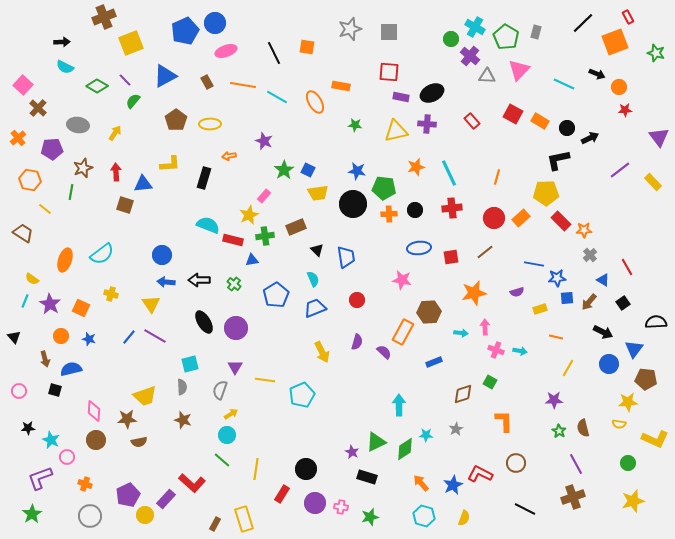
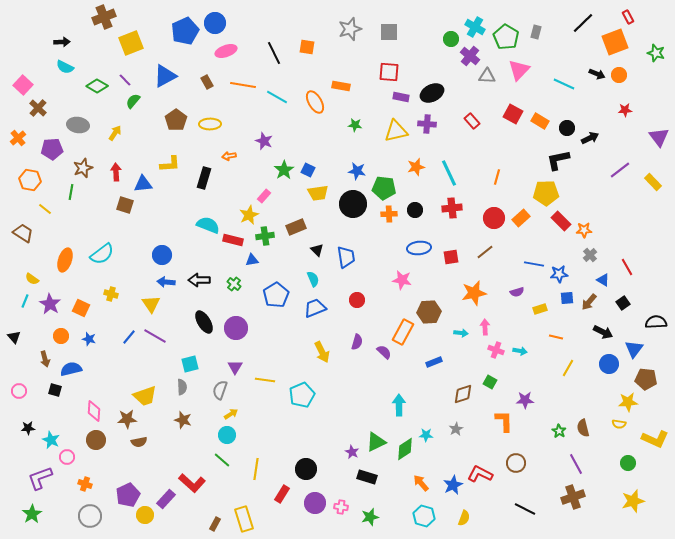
orange circle at (619, 87): moved 12 px up
blue star at (557, 278): moved 2 px right, 4 px up
purple star at (554, 400): moved 29 px left
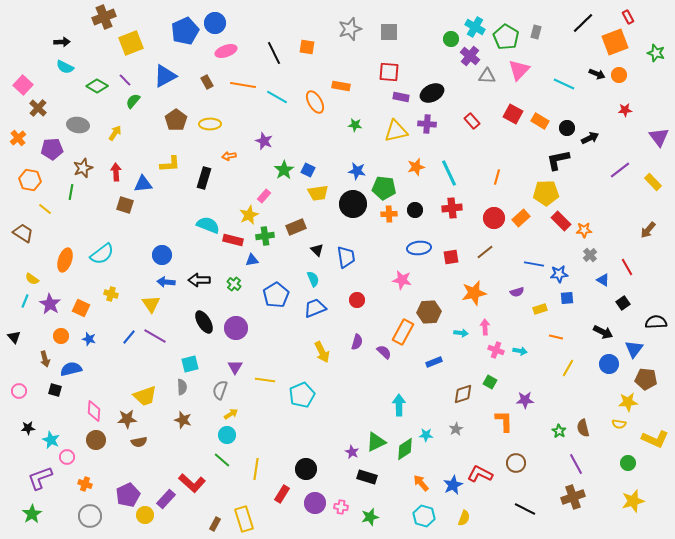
brown arrow at (589, 302): moved 59 px right, 72 px up
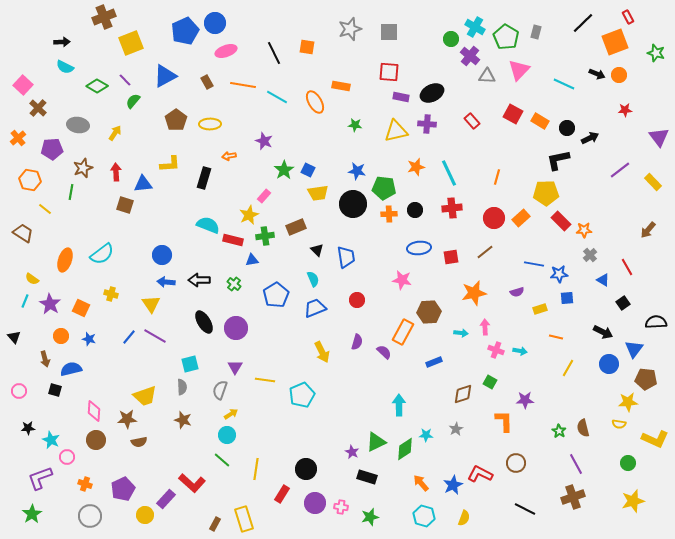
purple pentagon at (128, 495): moved 5 px left, 6 px up
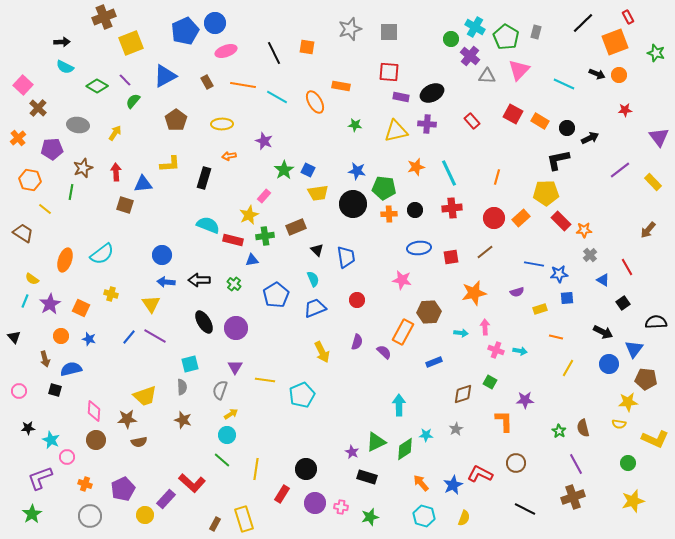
yellow ellipse at (210, 124): moved 12 px right
purple star at (50, 304): rotated 10 degrees clockwise
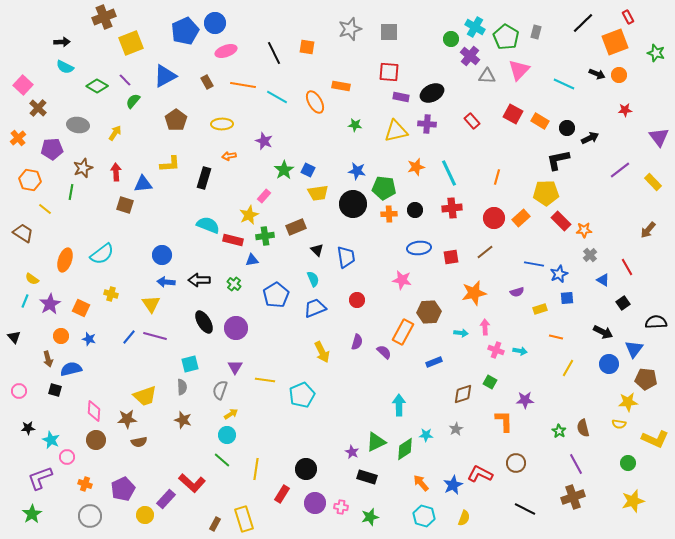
blue star at (559, 274): rotated 18 degrees counterclockwise
purple line at (155, 336): rotated 15 degrees counterclockwise
brown arrow at (45, 359): moved 3 px right
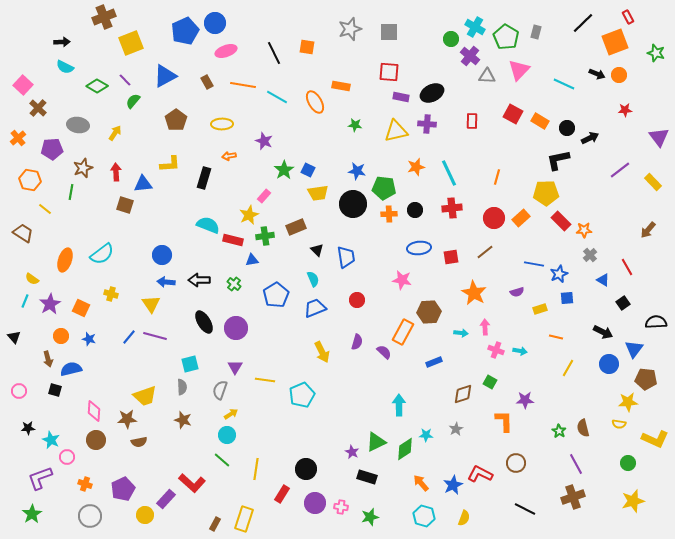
red rectangle at (472, 121): rotated 42 degrees clockwise
orange star at (474, 293): rotated 30 degrees counterclockwise
yellow rectangle at (244, 519): rotated 35 degrees clockwise
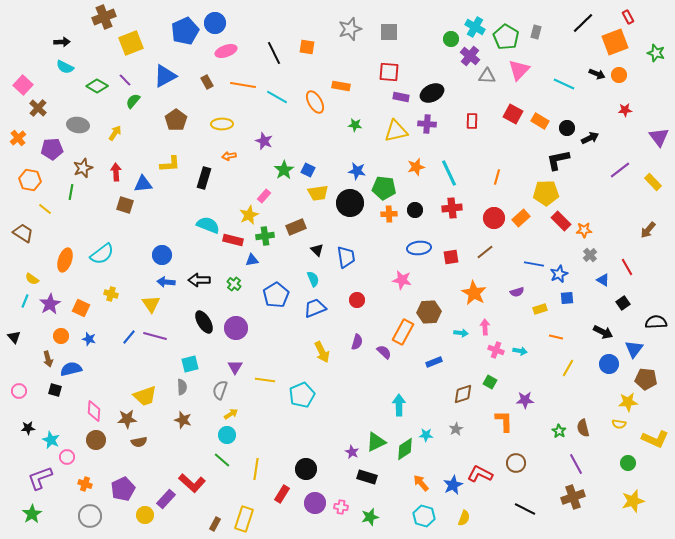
black circle at (353, 204): moved 3 px left, 1 px up
